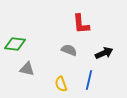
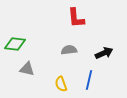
red L-shape: moved 5 px left, 6 px up
gray semicircle: rotated 28 degrees counterclockwise
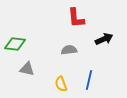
black arrow: moved 14 px up
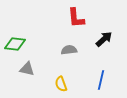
black arrow: rotated 18 degrees counterclockwise
blue line: moved 12 px right
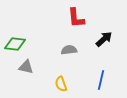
gray triangle: moved 1 px left, 2 px up
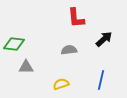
green diamond: moved 1 px left
gray triangle: rotated 14 degrees counterclockwise
yellow semicircle: rotated 91 degrees clockwise
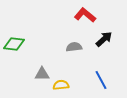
red L-shape: moved 9 px right, 3 px up; rotated 135 degrees clockwise
gray semicircle: moved 5 px right, 3 px up
gray triangle: moved 16 px right, 7 px down
blue line: rotated 42 degrees counterclockwise
yellow semicircle: moved 1 px down; rotated 14 degrees clockwise
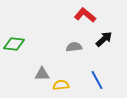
blue line: moved 4 px left
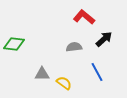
red L-shape: moved 1 px left, 2 px down
blue line: moved 8 px up
yellow semicircle: moved 3 px right, 2 px up; rotated 42 degrees clockwise
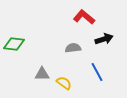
black arrow: rotated 24 degrees clockwise
gray semicircle: moved 1 px left, 1 px down
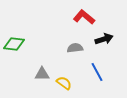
gray semicircle: moved 2 px right
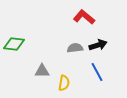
black arrow: moved 6 px left, 6 px down
gray triangle: moved 3 px up
yellow semicircle: rotated 63 degrees clockwise
